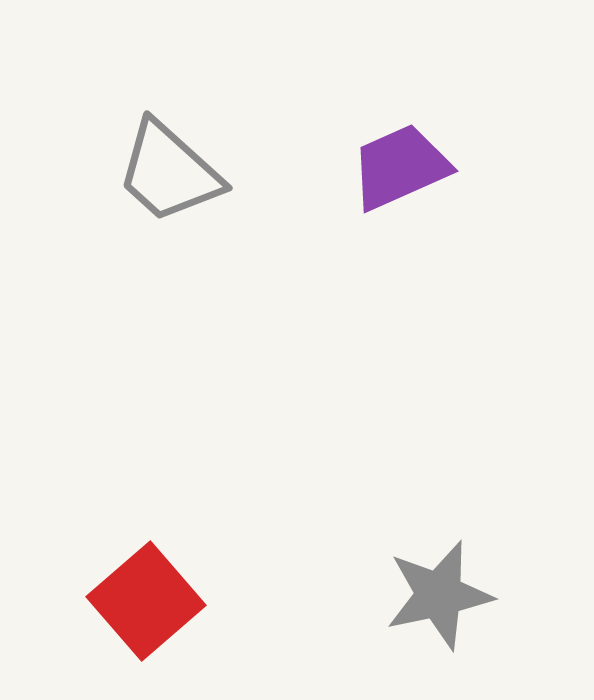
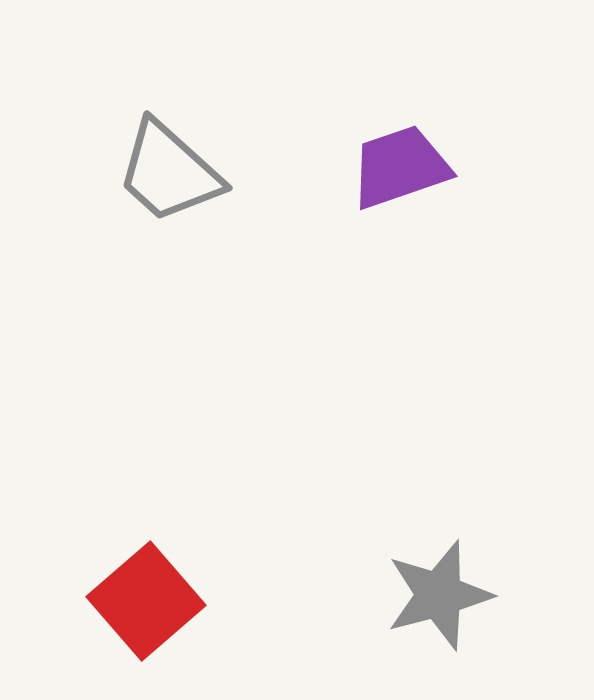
purple trapezoid: rotated 5 degrees clockwise
gray star: rotated 3 degrees counterclockwise
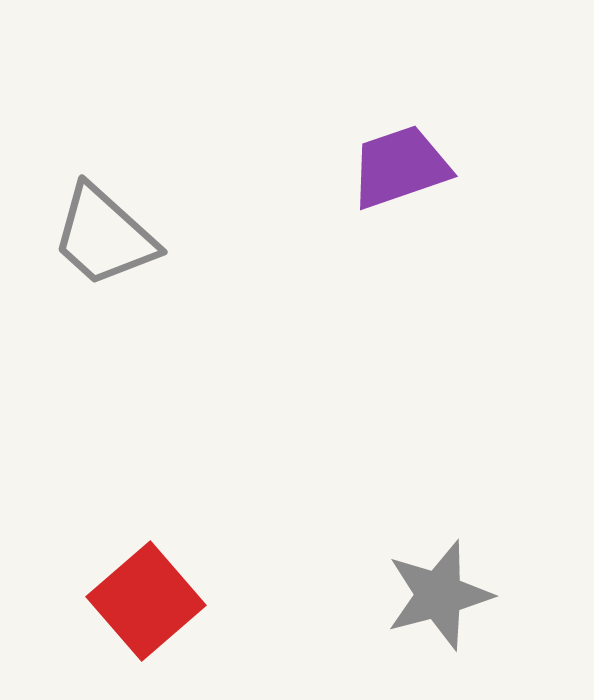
gray trapezoid: moved 65 px left, 64 px down
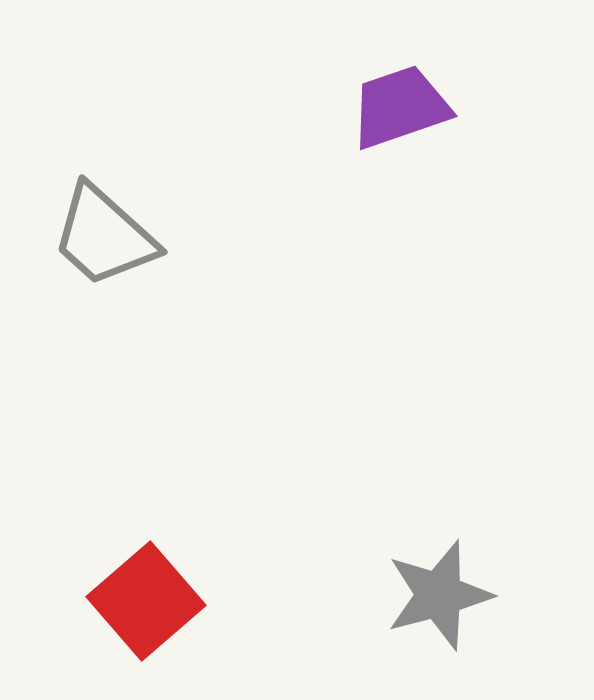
purple trapezoid: moved 60 px up
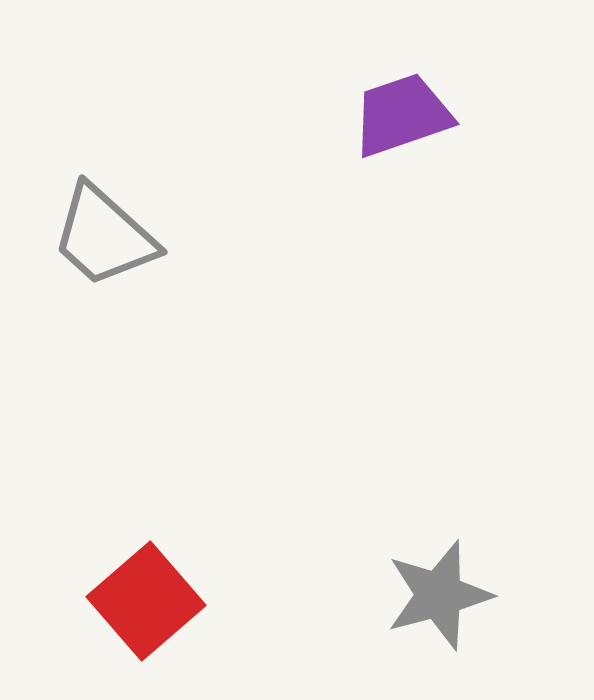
purple trapezoid: moved 2 px right, 8 px down
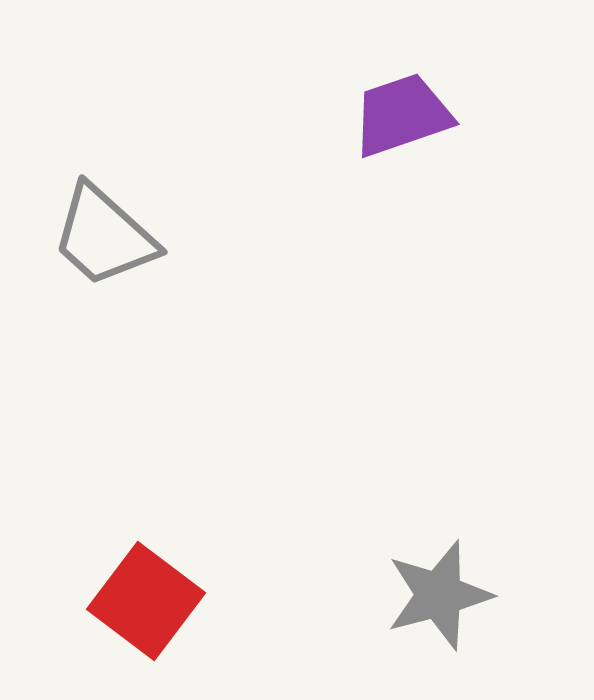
red square: rotated 12 degrees counterclockwise
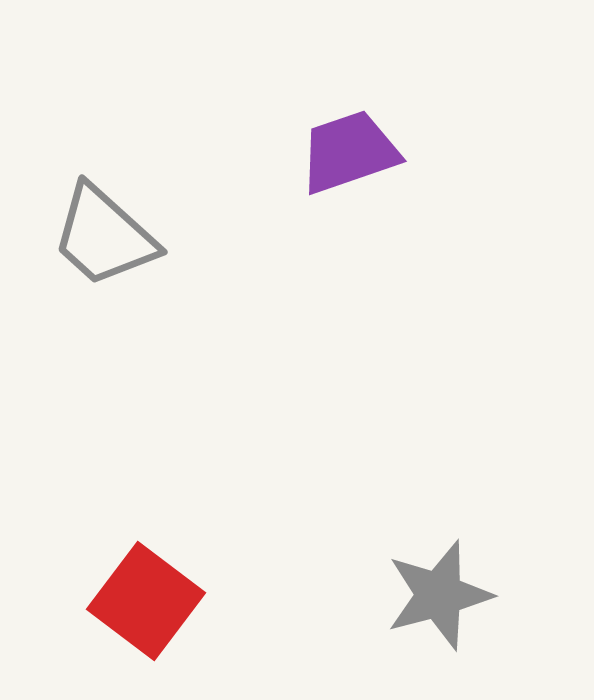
purple trapezoid: moved 53 px left, 37 px down
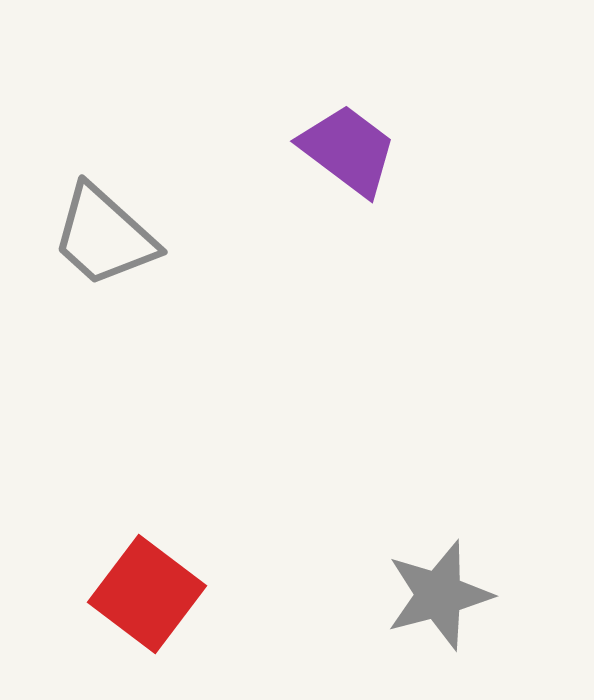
purple trapezoid: moved 1 px left, 2 px up; rotated 56 degrees clockwise
red square: moved 1 px right, 7 px up
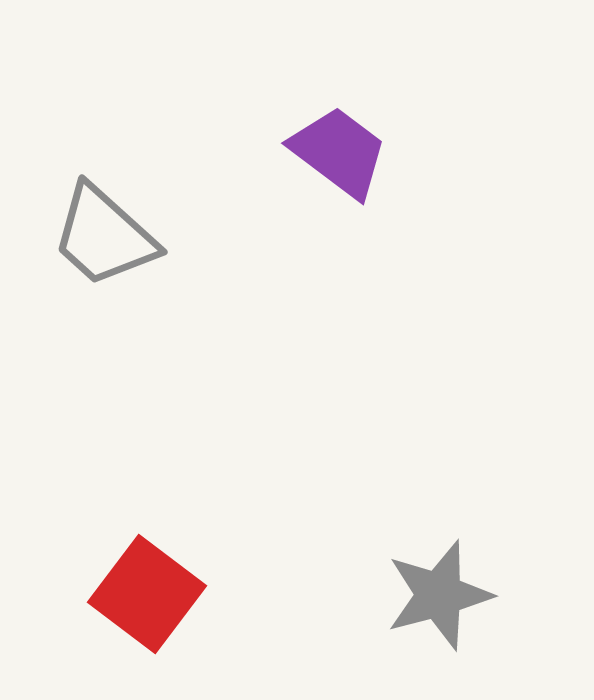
purple trapezoid: moved 9 px left, 2 px down
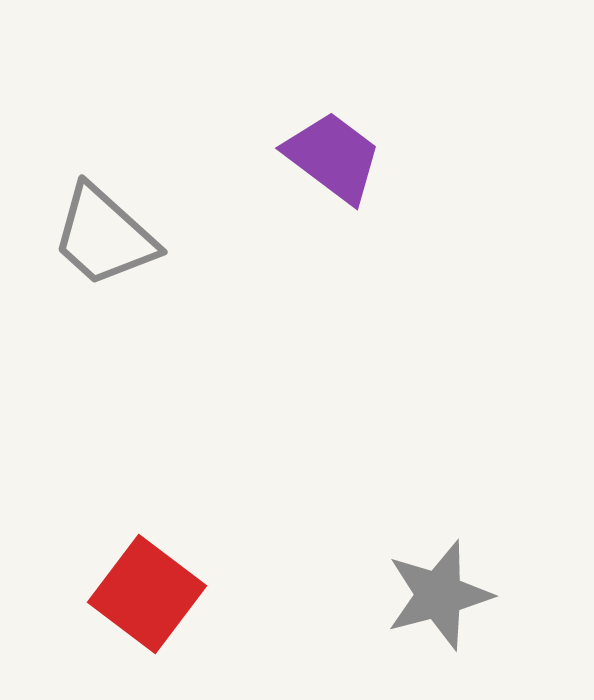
purple trapezoid: moved 6 px left, 5 px down
